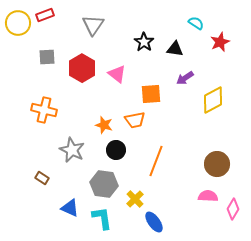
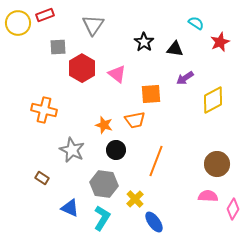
gray square: moved 11 px right, 10 px up
cyan L-shape: rotated 40 degrees clockwise
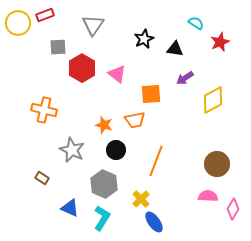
black star: moved 3 px up; rotated 12 degrees clockwise
gray hexagon: rotated 16 degrees clockwise
yellow cross: moved 6 px right
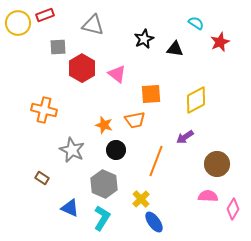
gray triangle: rotated 50 degrees counterclockwise
purple arrow: moved 59 px down
yellow diamond: moved 17 px left
